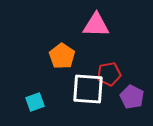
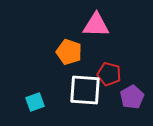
orange pentagon: moved 7 px right, 4 px up; rotated 15 degrees counterclockwise
red pentagon: rotated 25 degrees clockwise
white square: moved 3 px left, 1 px down
purple pentagon: rotated 15 degrees clockwise
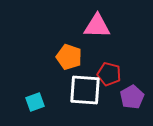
pink triangle: moved 1 px right, 1 px down
orange pentagon: moved 5 px down
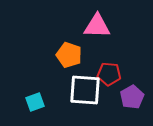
orange pentagon: moved 2 px up
red pentagon: rotated 10 degrees counterclockwise
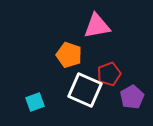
pink triangle: rotated 12 degrees counterclockwise
red pentagon: rotated 25 degrees counterclockwise
white square: rotated 20 degrees clockwise
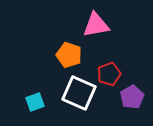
pink triangle: moved 1 px left, 1 px up
white square: moved 6 px left, 3 px down
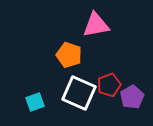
red pentagon: moved 11 px down
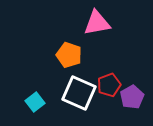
pink triangle: moved 1 px right, 2 px up
cyan square: rotated 18 degrees counterclockwise
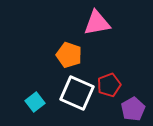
white square: moved 2 px left
purple pentagon: moved 1 px right, 12 px down
